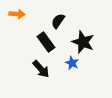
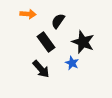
orange arrow: moved 11 px right
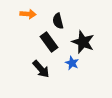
black semicircle: rotated 49 degrees counterclockwise
black rectangle: moved 3 px right
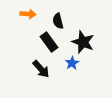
blue star: rotated 16 degrees clockwise
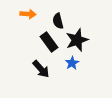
black star: moved 6 px left, 2 px up; rotated 30 degrees clockwise
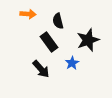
black star: moved 11 px right
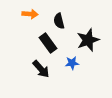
orange arrow: moved 2 px right
black semicircle: moved 1 px right
black rectangle: moved 1 px left, 1 px down
blue star: rotated 24 degrees clockwise
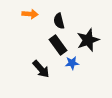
black rectangle: moved 10 px right, 2 px down
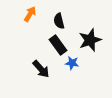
orange arrow: rotated 63 degrees counterclockwise
black star: moved 2 px right
blue star: rotated 16 degrees clockwise
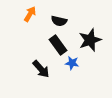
black semicircle: rotated 63 degrees counterclockwise
